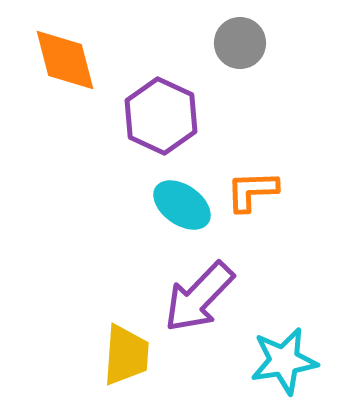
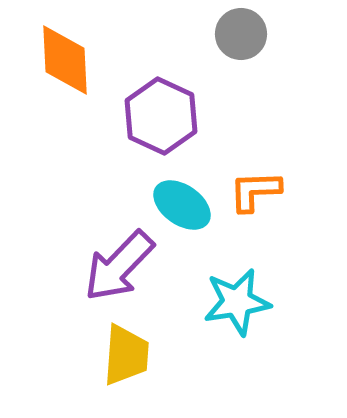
gray circle: moved 1 px right, 9 px up
orange diamond: rotated 12 degrees clockwise
orange L-shape: moved 3 px right
purple arrow: moved 80 px left, 31 px up
cyan star: moved 47 px left, 59 px up
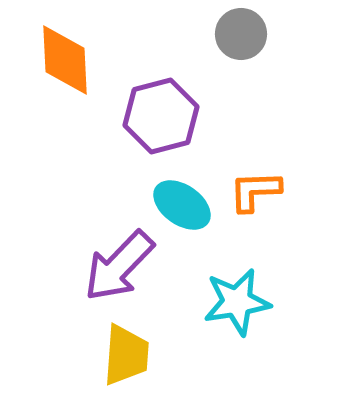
purple hexagon: rotated 20 degrees clockwise
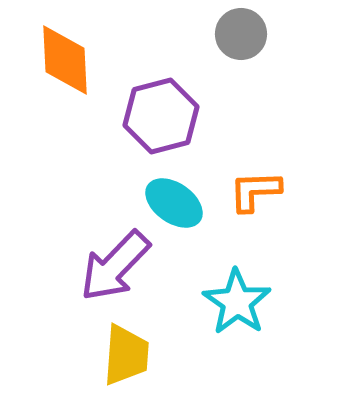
cyan ellipse: moved 8 px left, 2 px up
purple arrow: moved 4 px left
cyan star: rotated 28 degrees counterclockwise
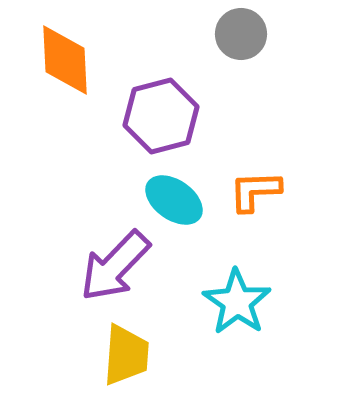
cyan ellipse: moved 3 px up
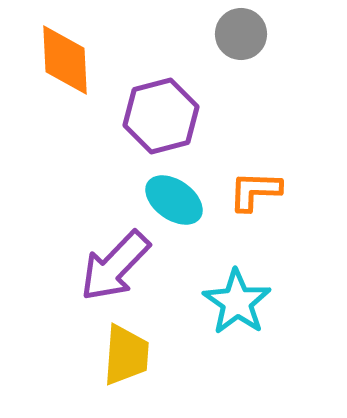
orange L-shape: rotated 4 degrees clockwise
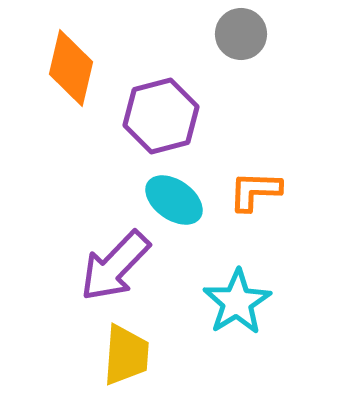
orange diamond: moved 6 px right, 8 px down; rotated 16 degrees clockwise
cyan star: rotated 6 degrees clockwise
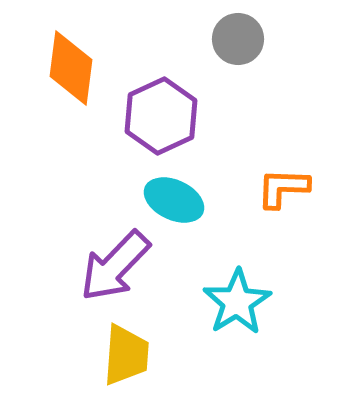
gray circle: moved 3 px left, 5 px down
orange diamond: rotated 6 degrees counterclockwise
purple hexagon: rotated 10 degrees counterclockwise
orange L-shape: moved 28 px right, 3 px up
cyan ellipse: rotated 10 degrees counterclockwise
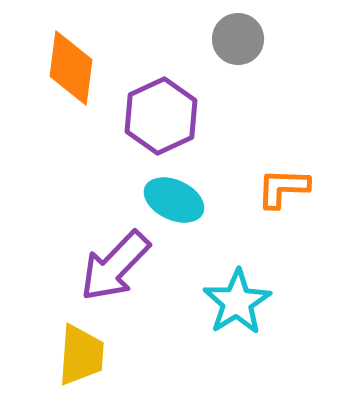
yellow trapezoid: moved 45 px left
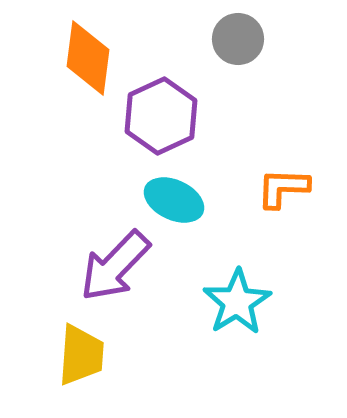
orange diamond: moved 17 px right, 10 px up
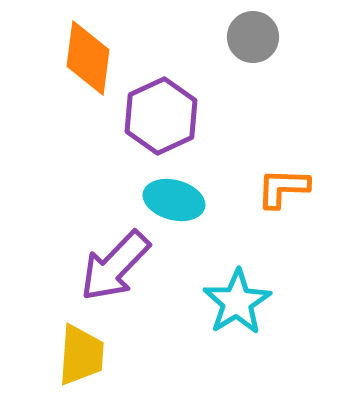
gray circle: moved 15 px right, 2 px up
cyan ellipse: rotated 10 degrees counterclockwise
